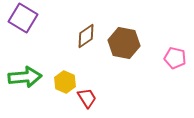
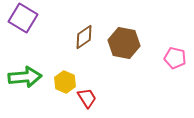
brown diamond: moved 2 px left, 1 px down
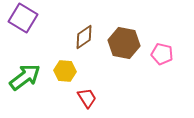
pink pentagon: moved 13 px left, 4 px up
green arrow: rotated 32 degrees counterclockwise
yellow hexagon: moved 11 px up; rotated 20 degrees counterclockwise
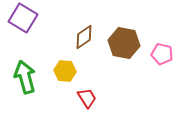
green arrow: rotated 68 degrees counterclockwise
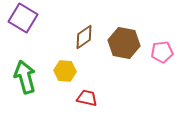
pink pentagon: moved 2 px up; rotated 20 degrees counterclockwise
red trapezoid: rotated 45 degrees counterclockwise
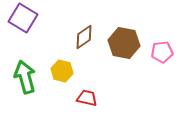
yellow hexagon: moved 3 px left; rotated 10 degrees clockwise
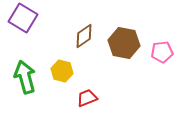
brown diamond: moved 1 px up
red trapezoid: rotated 35 degrees counterclockwise
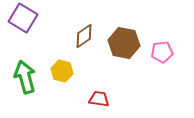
red trapezoid: moved 12 px right, 1 px down; rotated 30 degrees clockwise
